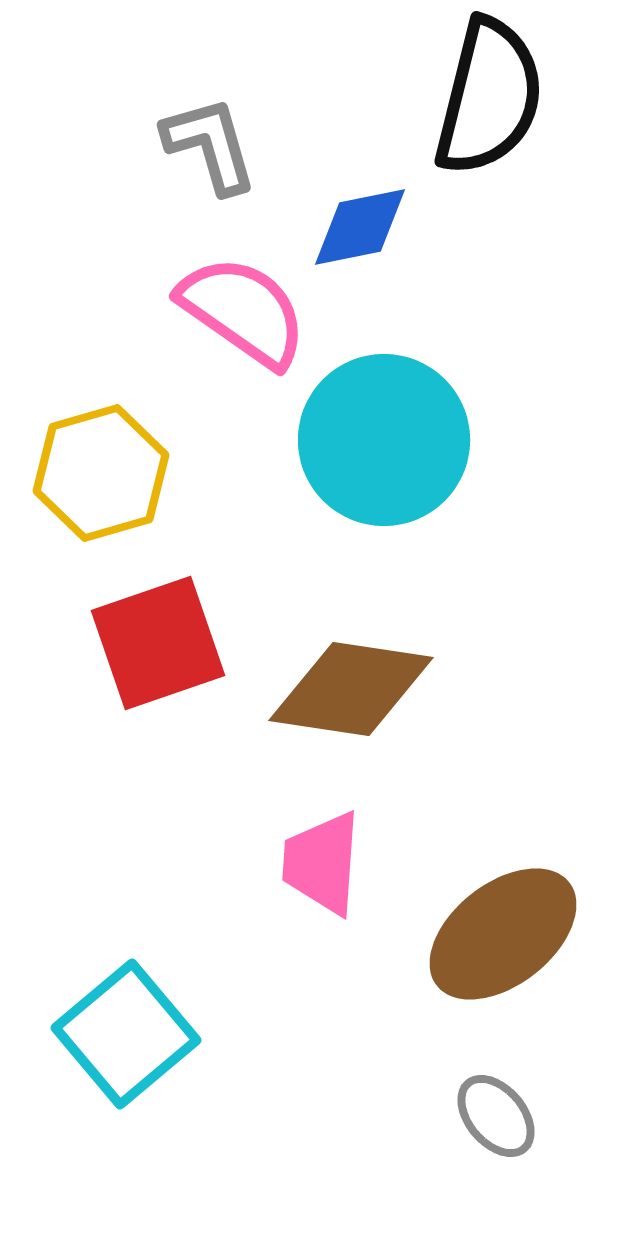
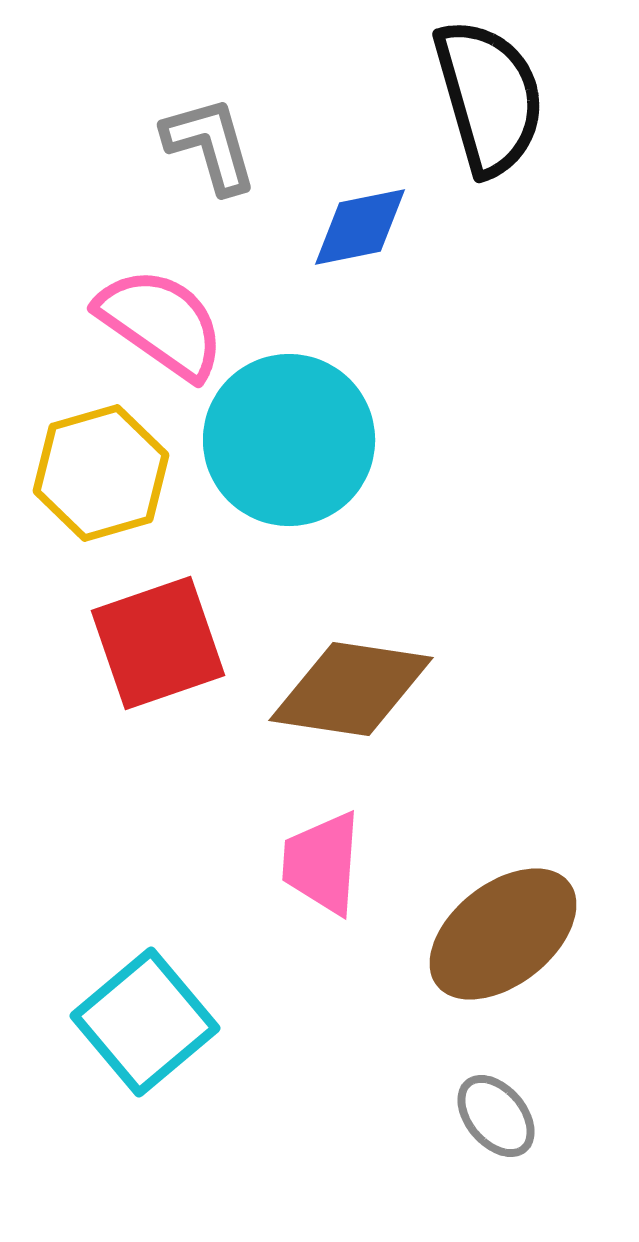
black semicircle: rotated 30 degrees counterclockwise
pink semicircle: moved 82 px left, 12 px down
cyan circle: moved 95 px left
cyan square: moved 19 px right, 12 px up
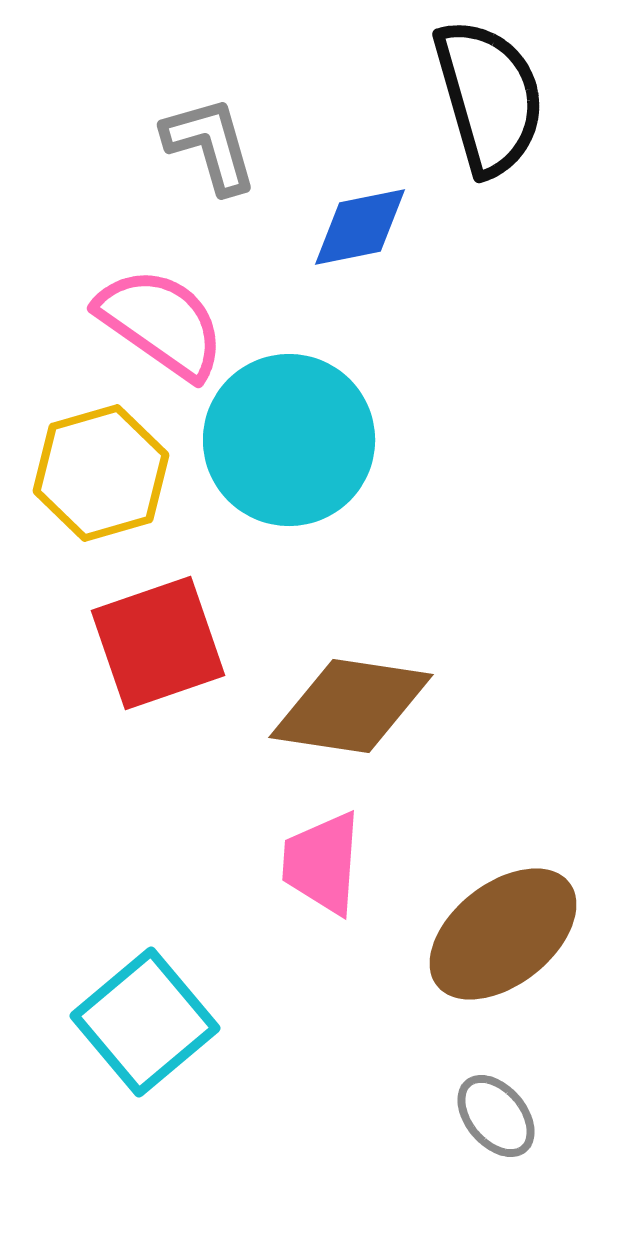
brown diamond: moved 17 px down
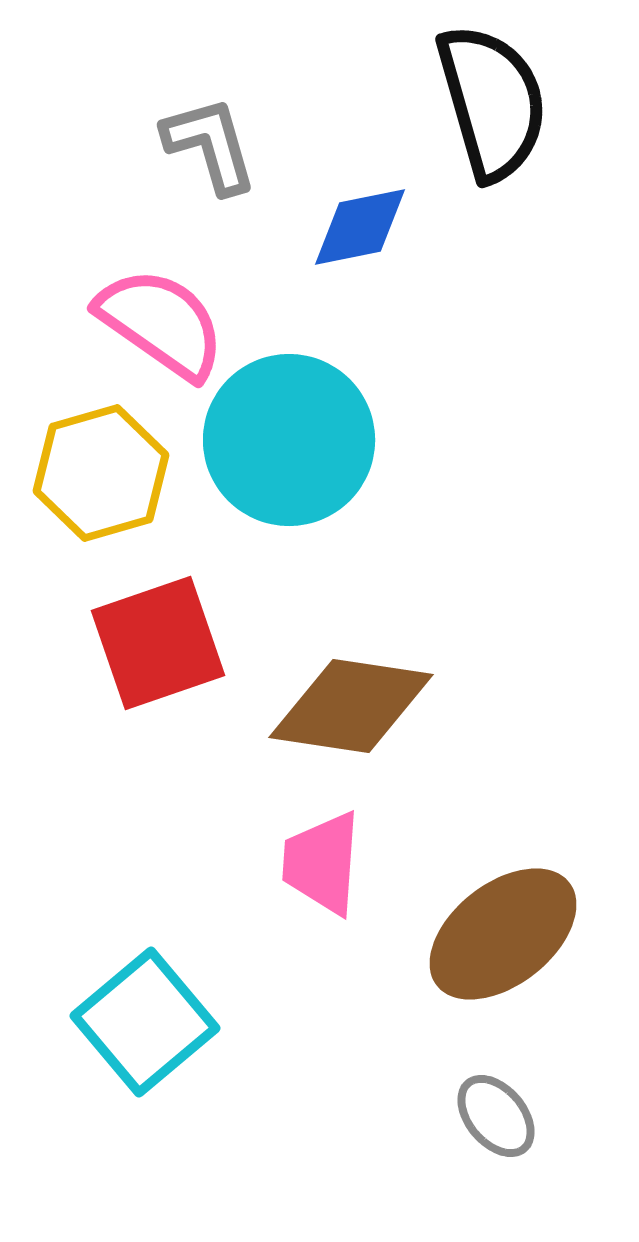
black semicircle: moved 3 px right, 5 px down
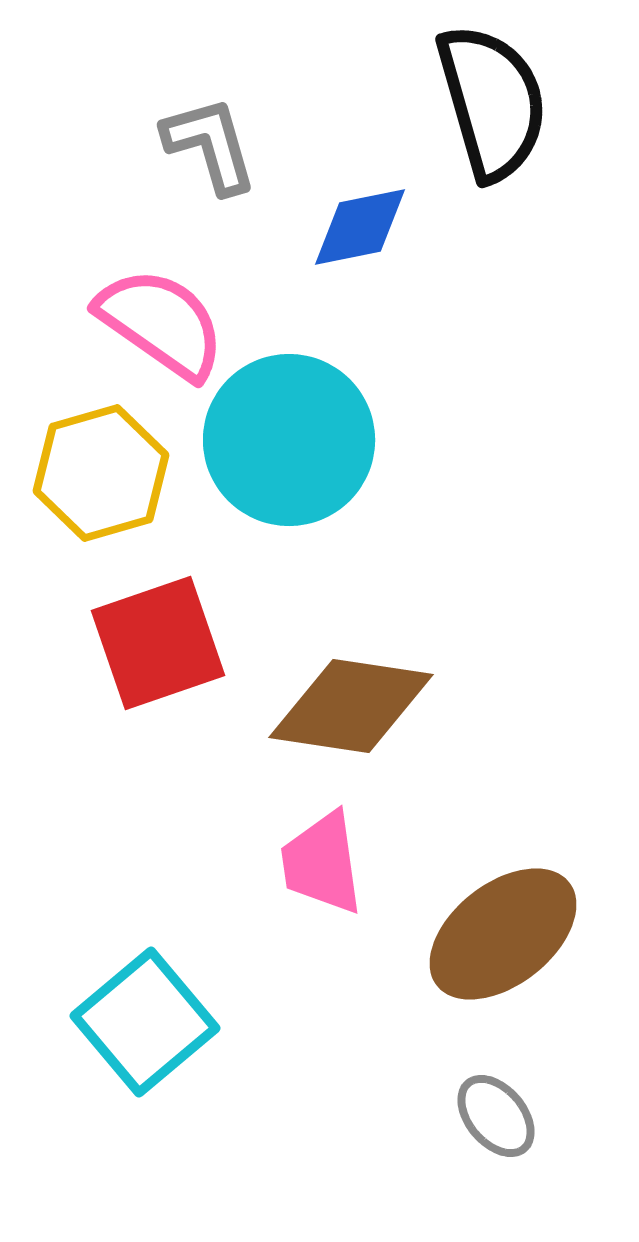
pink trapezoid: rotated 12 degrees counterclockwise
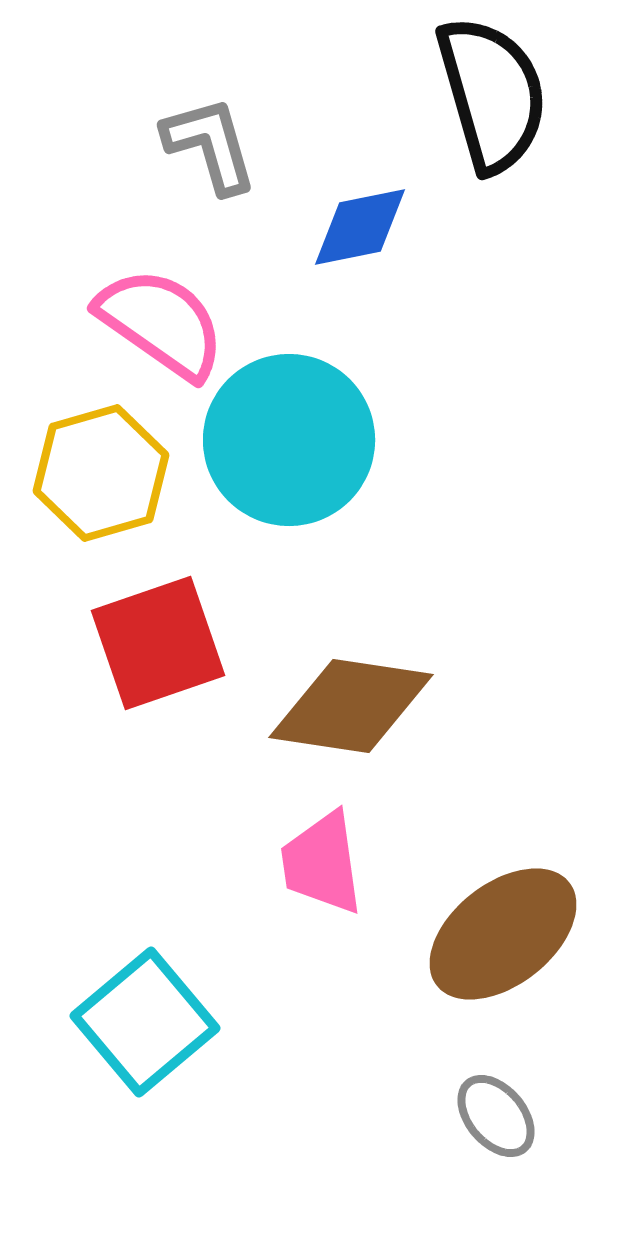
black semicircle: moved 8 px up
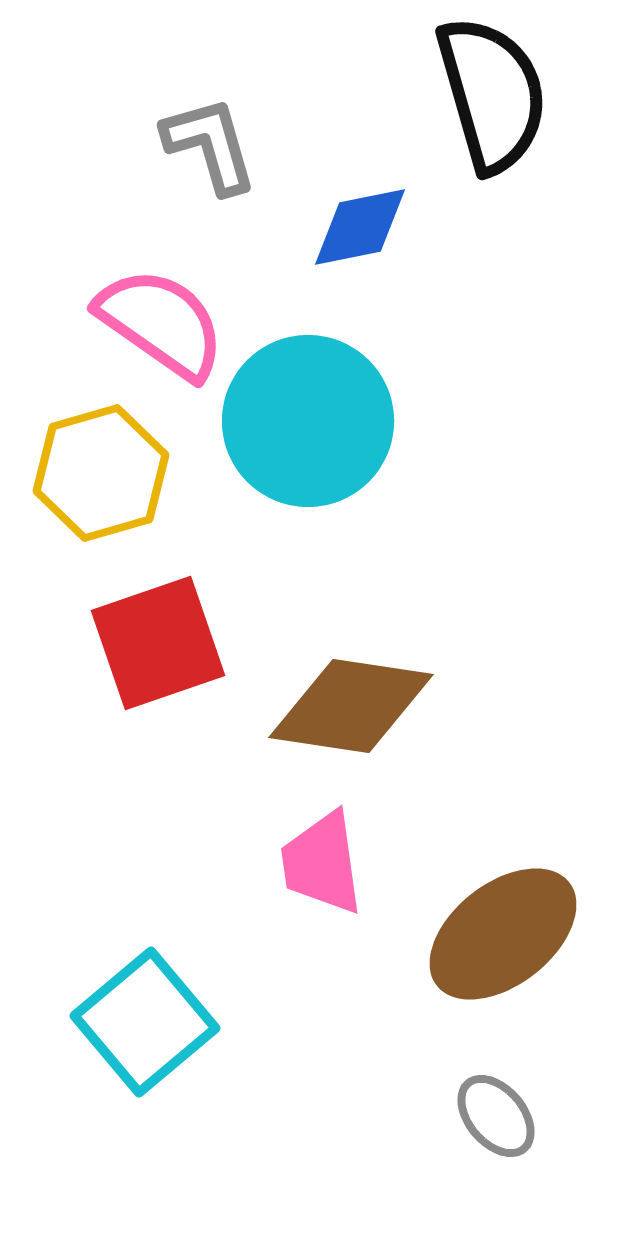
cyan circle: moved 19 px right, 19 px up
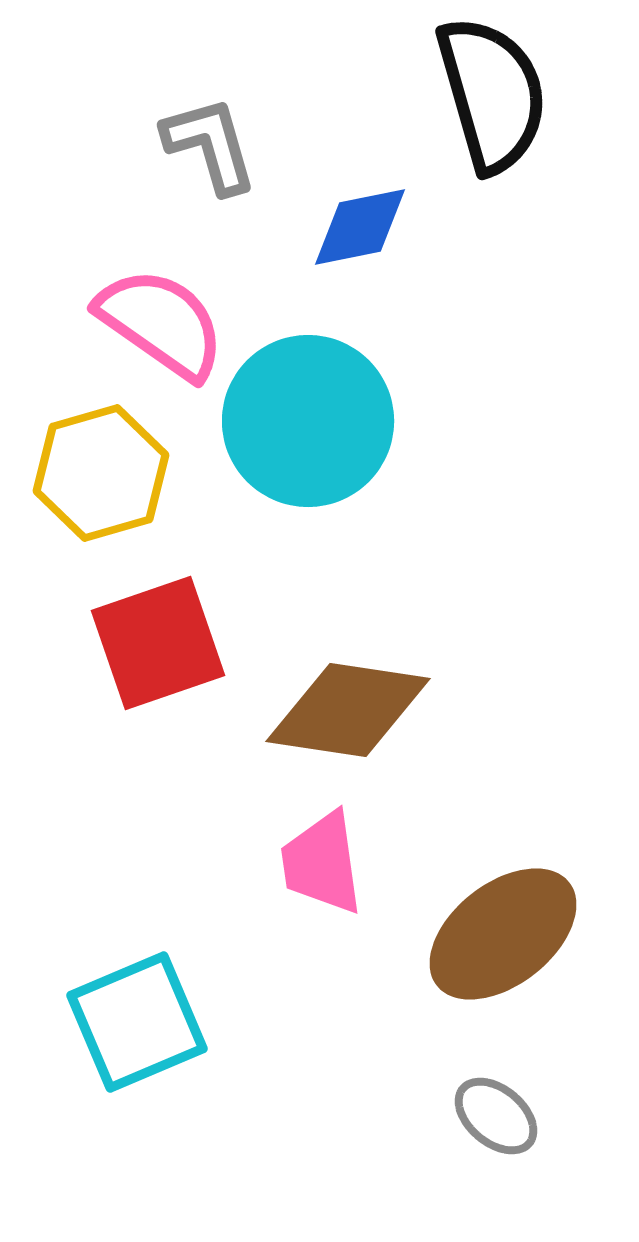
brown diamond: moved 3 px left, 4 px down
cyan square: moved 8 px left; rotated 17 degrees clockwise
gray ellipse: rotated 10 degrees counterclockwise
